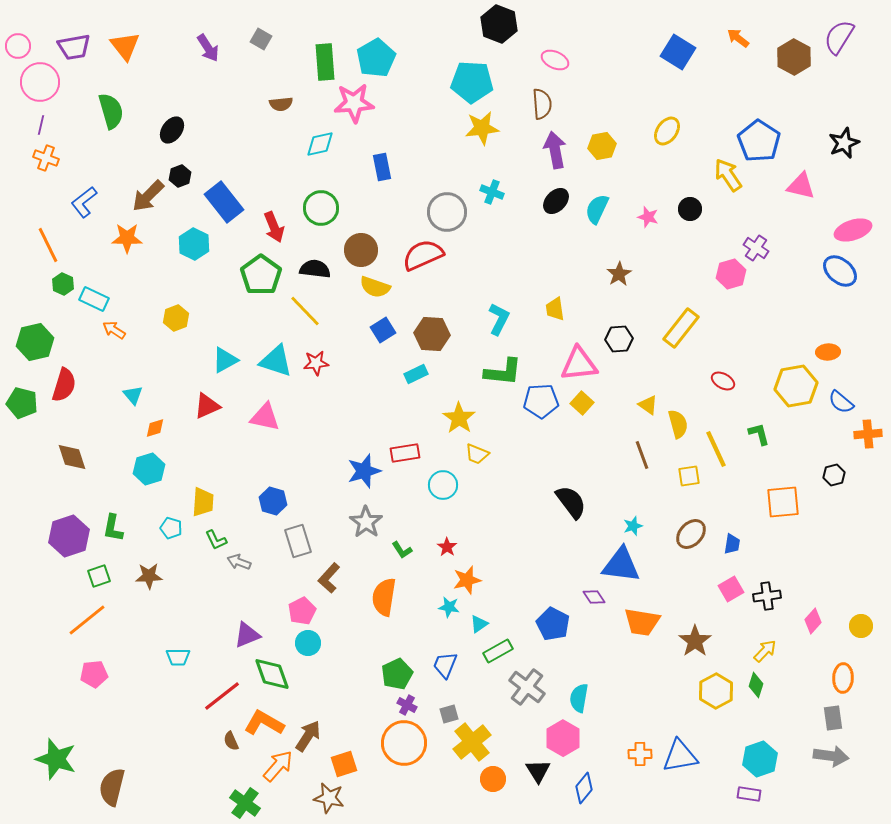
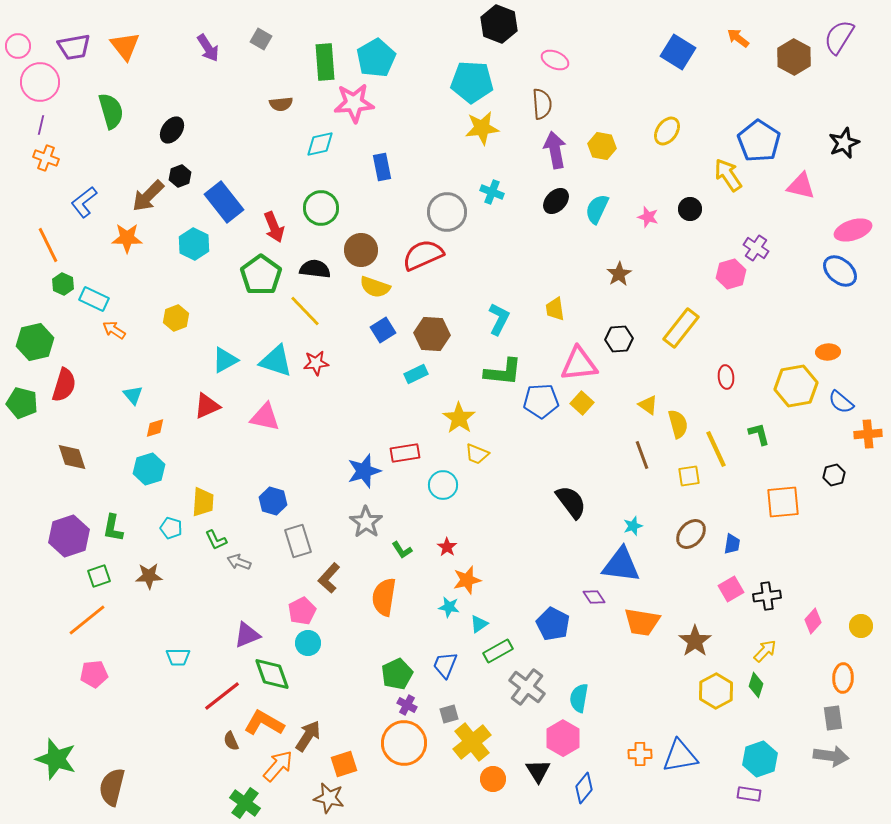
yellow hexagon at (602, 146): rotated 20 degrees clockwise
red ellipse at (723, 381): moved 3 px right, 4 px up; rotated 55 degrees clockwise
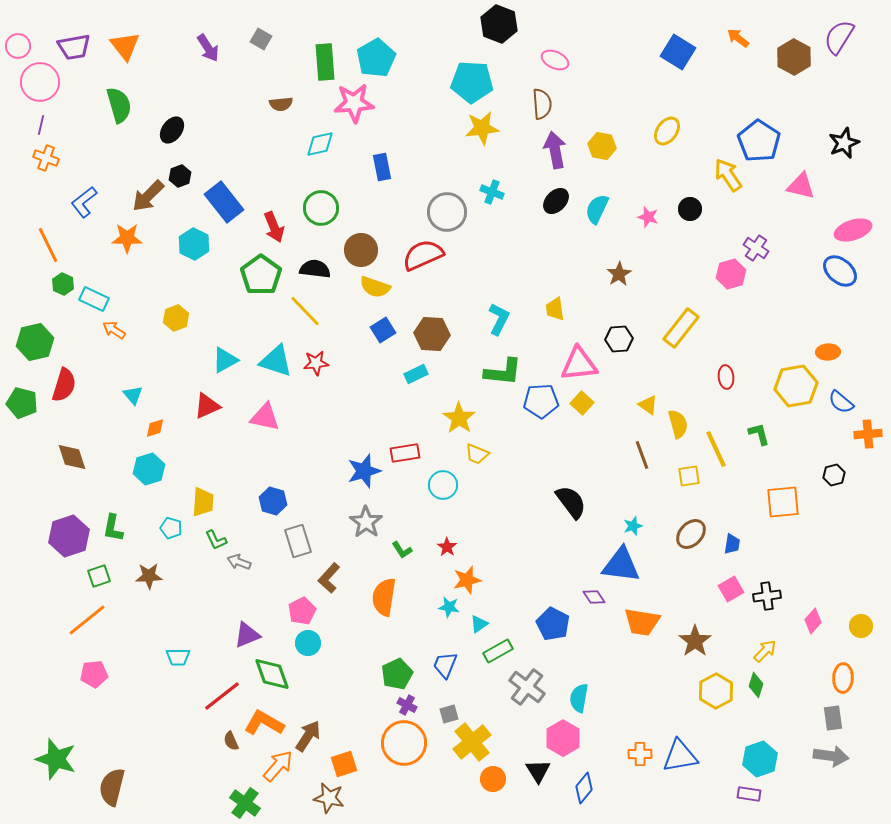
green semicircle at (111, 111): moved 8 px right, 6 px up
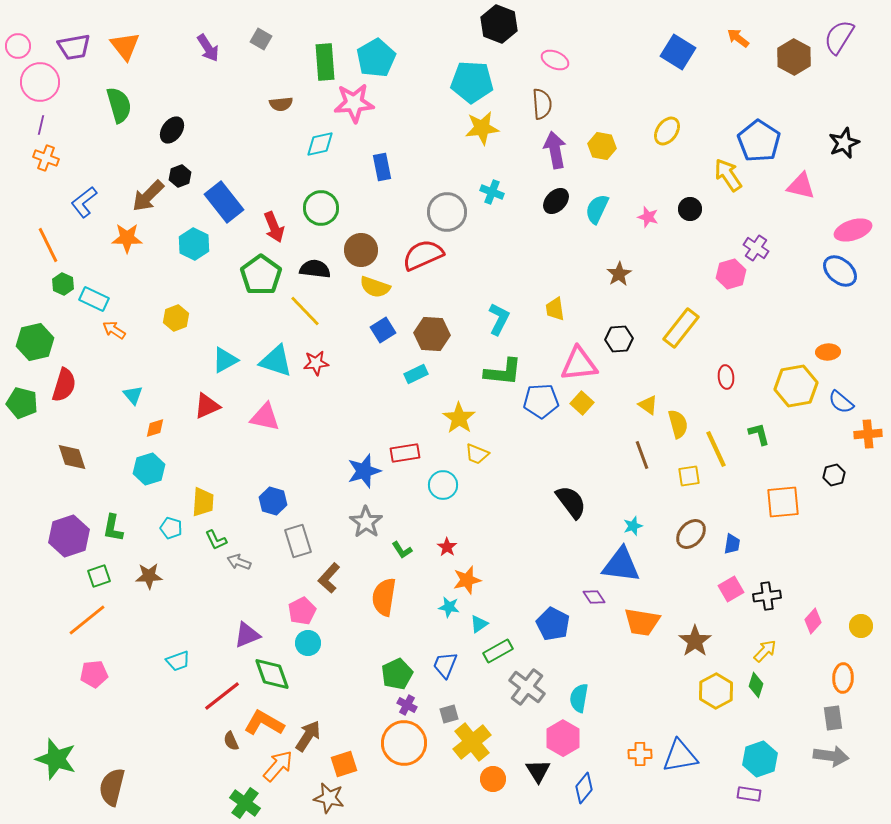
cyan trapezoid at (178, 657): moved 4 px down; rotated 20 degrees counterclockwise
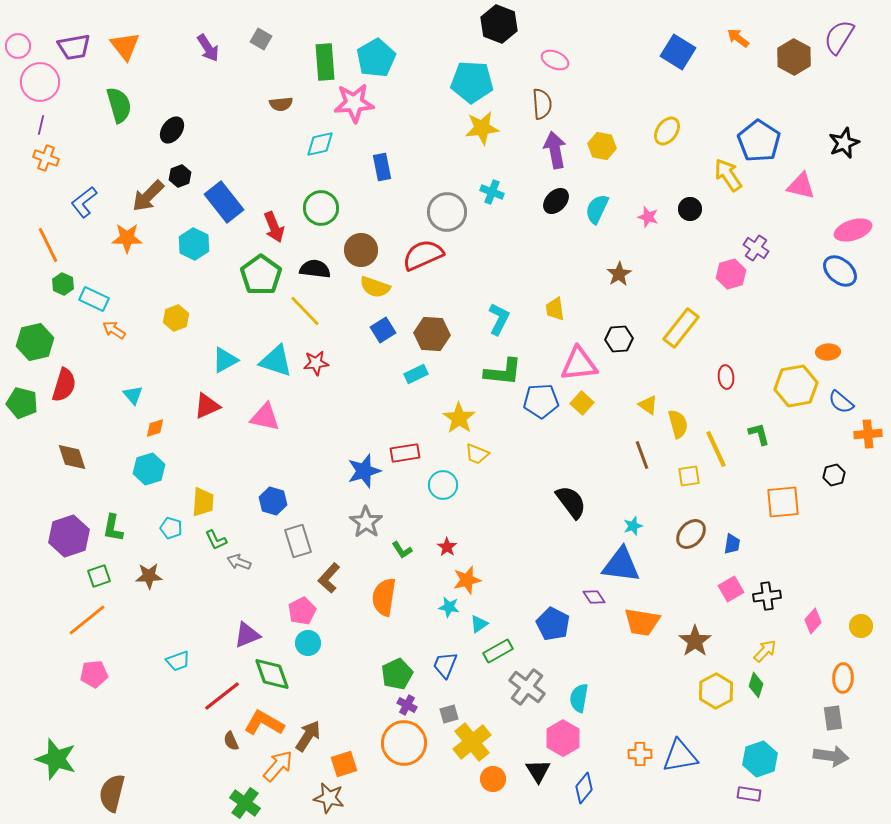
brown semicircle at (112, 787): moved 6 px down
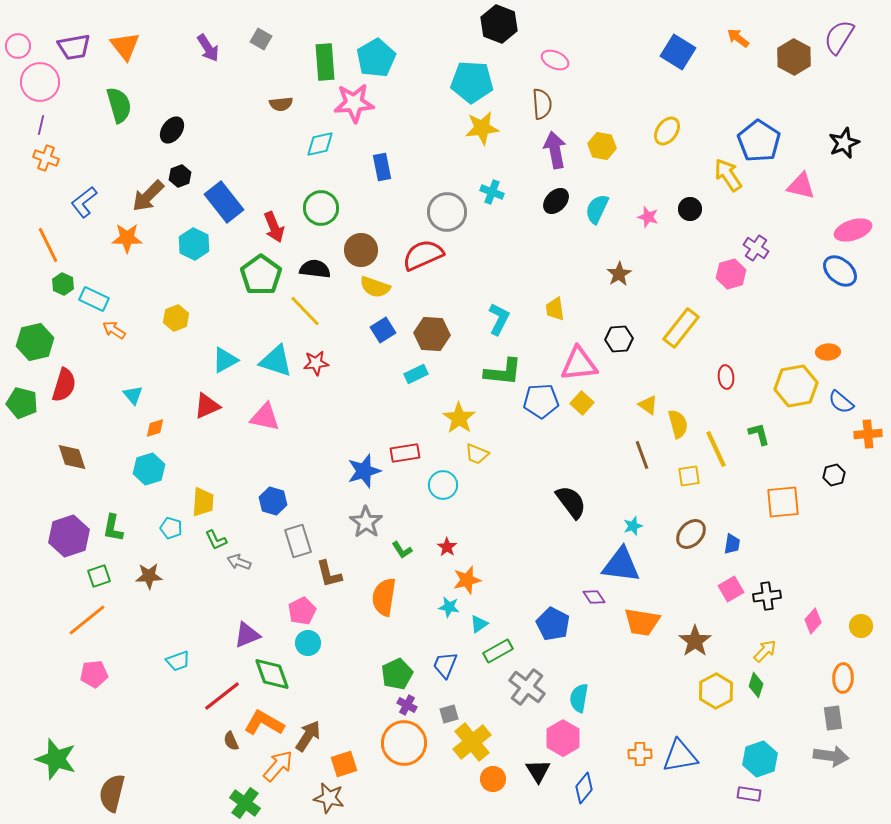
brown L-shape at (329, 578): moved 4 px up; rotated 56 degrees counterclockwise
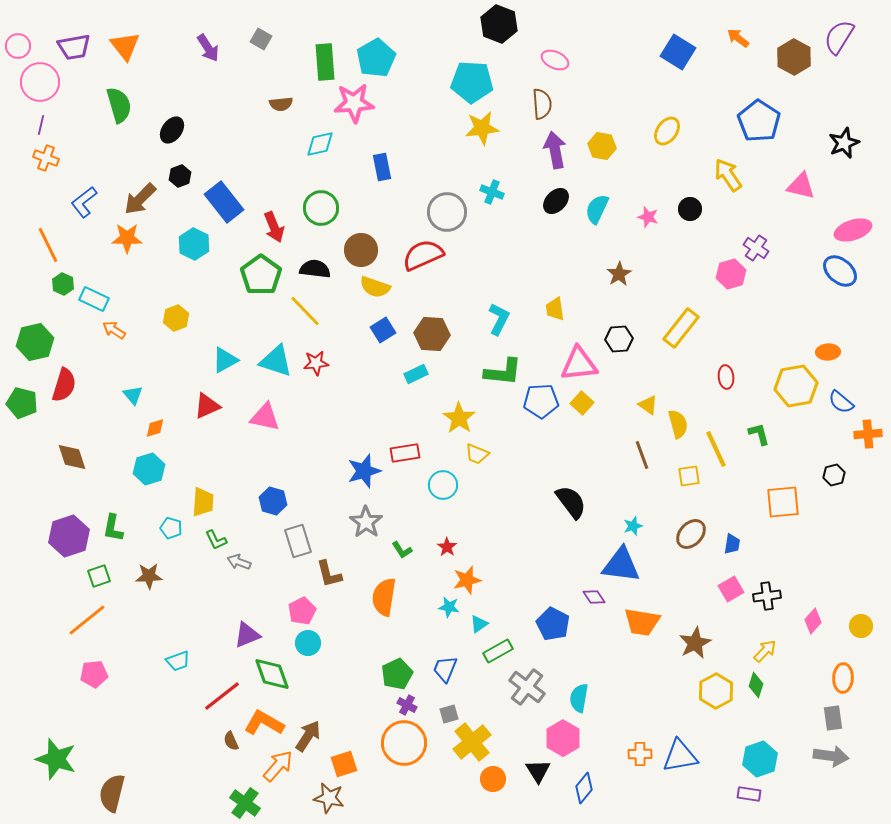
blue pentagon at (759, 141): moved 20 px up
brown arrow at (148, 196): moved 8 px left, 3 px down
brown star at (695, 641): moved 2 px down; rotated 8 degrees clockwise
blue trapezoid at (445, 665): moved 4 px down
